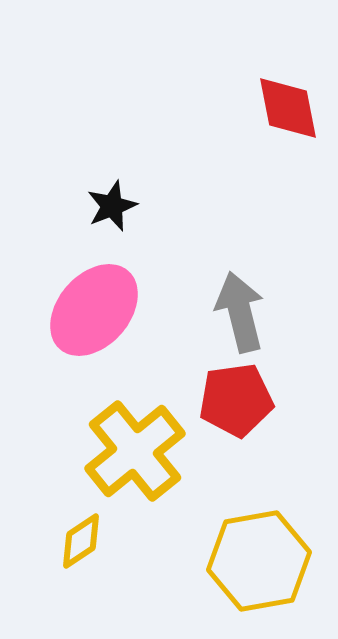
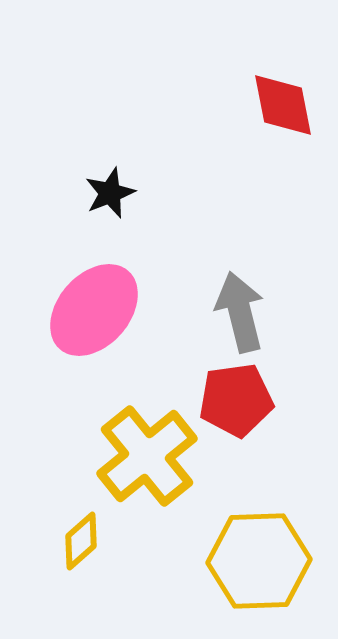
red diamond: moved 5 px left, 3 px up
black star: moved 2 px left, 13 px up
yellow cross: moved 12 px right, 5 px down
yellow diamond: rotated 8 degrees counterclockwise
yellow hexagon: rotated 8 degrees clockwise
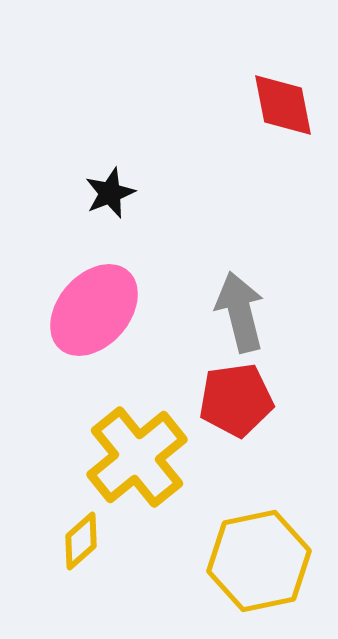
yellow cross: moved 10 px left, 1 px down
yellow hexagon: rotated 10 degrees counterclockwise
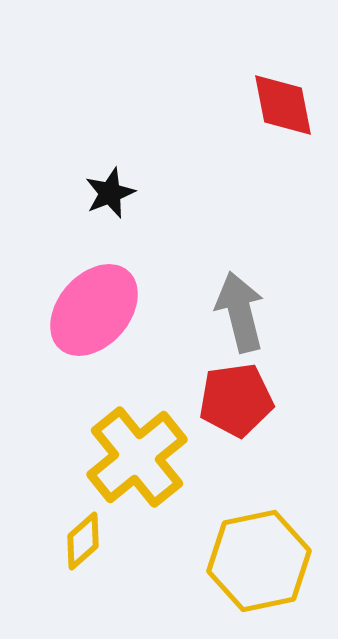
yellow diamond: moved 2 px right
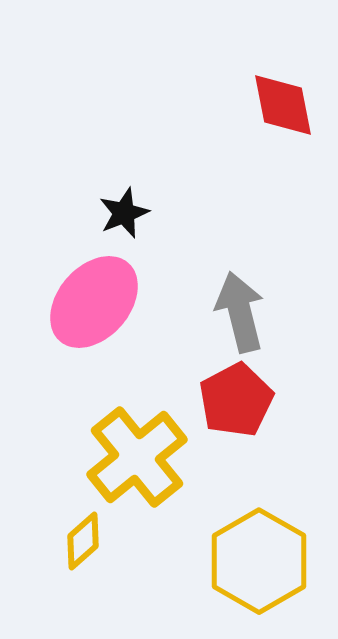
black star: moved 14 px right, 20 px down
pink ellipse: moved 8 px up
red pentagon: rotated 20 degrees counterclockwise
yellow hexagon: rotated 18 degrees counterclockwise
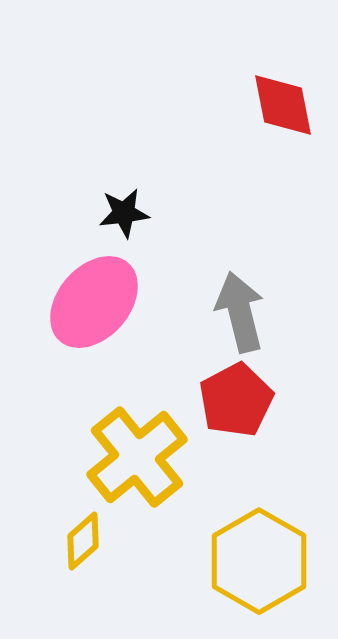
black star: rotated 15 degrees clockwise
